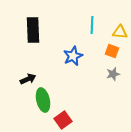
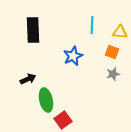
orange square: moved 1 px down
green ellipse: moved 3 px right
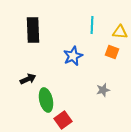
gray star: moved 10 px left, 16 px down
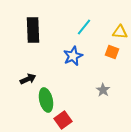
cyan line: moved 8 px left, 2 px down; rotated 36 degrees clockwise
gray star: rotated 24 degrees counterclockwise
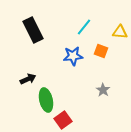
black rectangle: rotated 25 degrees counterclockwise
orange square: moved 11 px left, 1 px up
blue star: rotated 18 degrees clockwise
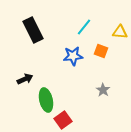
black arrow: moved 3 px left
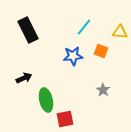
black rectangle: moved 5 px left
black arrow: moved 1 px left, 1 px up
red square: moved 2 px right, 1 px up; rotated 24 degrees clockwise
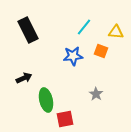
yellow triangle: moved 4 px left
gray star: moved 7 px left, 4 px down
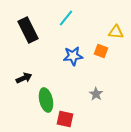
cyan line: moved 18 px left, 9 px up
red square: rotated 24 degrees clockwise
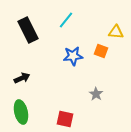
cyan line: moved 2 px down
black arrow: moved 2 px left
green ellipse: moved 25 px left, 12 px down
